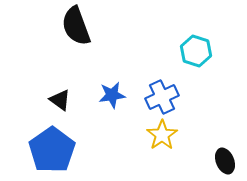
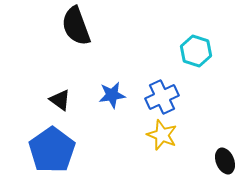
yellow star: rotated 16 degrees counterclockwise
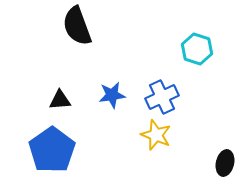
black semicircle: moved 1 px right
cyan hexagon: moved 1 px right, 2 px up
black triangle: rotated 40 degrees counterclockwise
yellow star: moved 6 px left
black ellipse: moved 2 px down; rotated 35 degrees clockwise
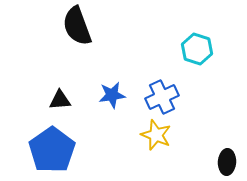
black ellipse: moved 2 px right, 1 px up; rotated 10 degrees counterclockwise
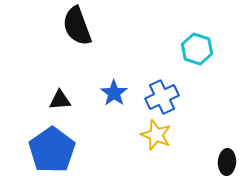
blue star: moved 2 px right, 2 px up; rotated 28 degrees counterclockwise
